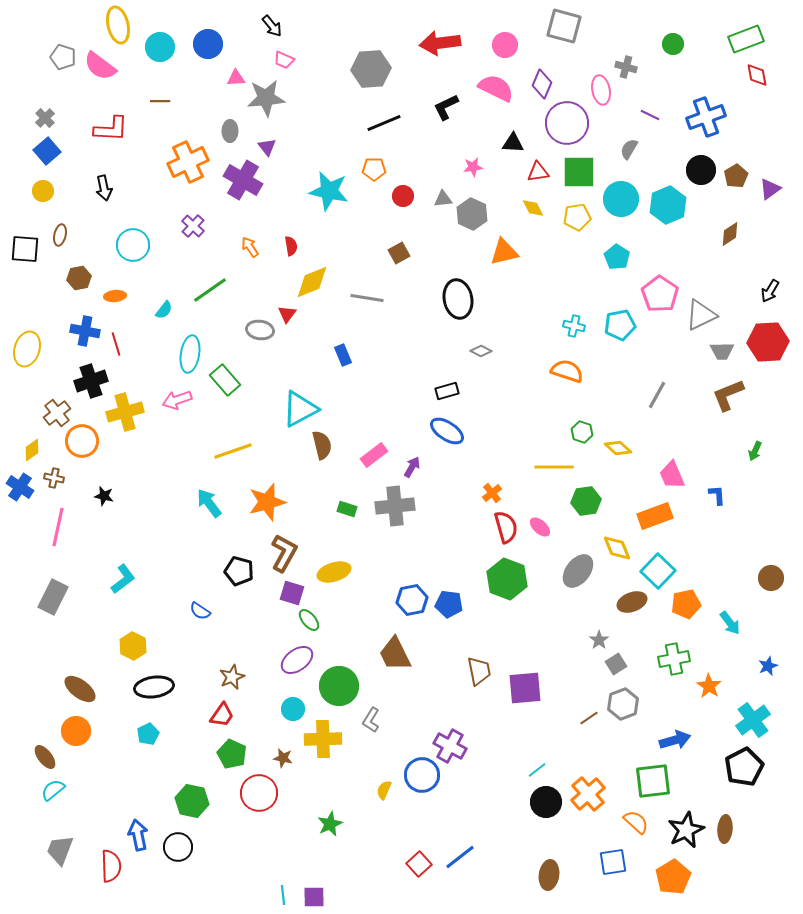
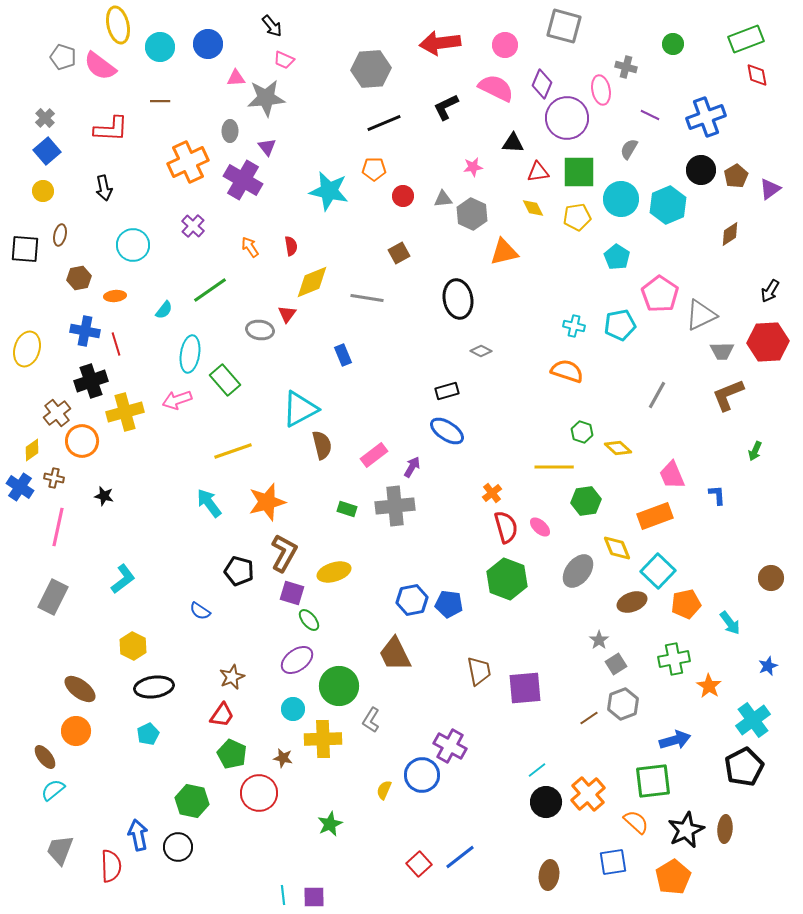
purple circle at (567, 123): moved 5 px up
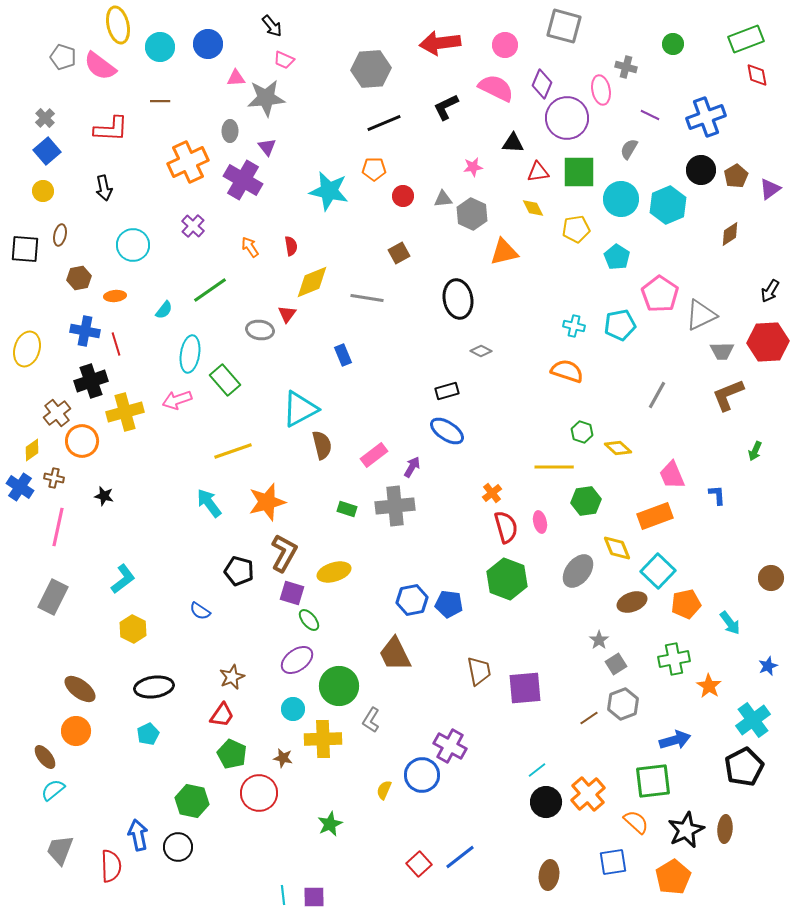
yellow pentagon at (577, 217): moved 1 px left, 12 px down
pink ellipse at (540, 527): moved 5 px up; rotated 35 degrees clockwise
yellow hexagon at (133, 646): moved 17 px up
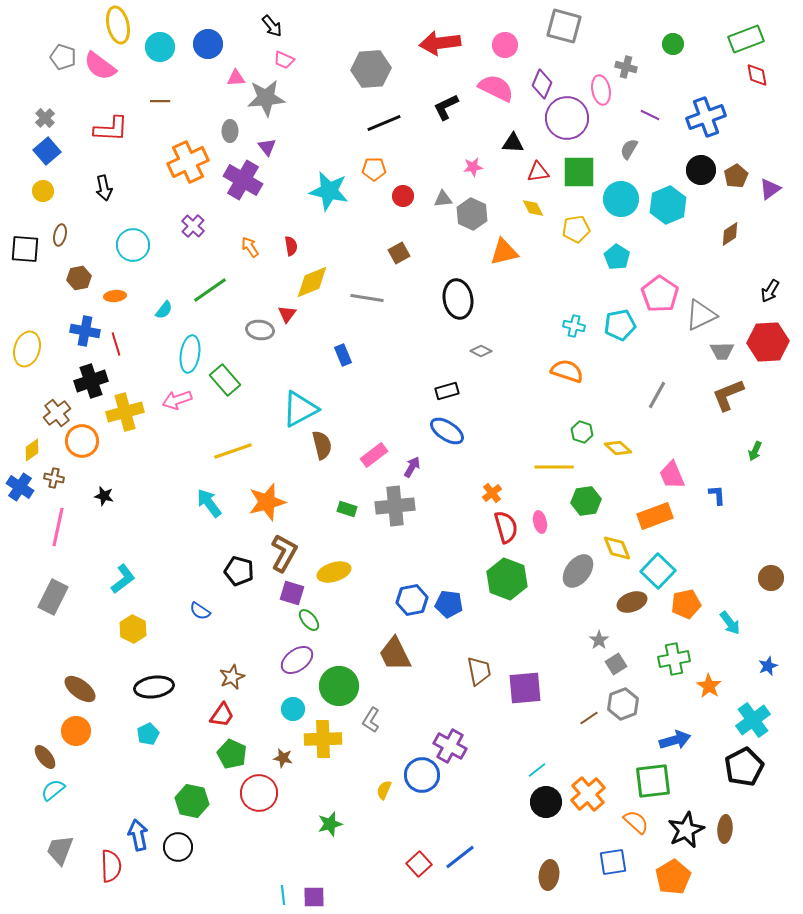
green star at (330, 824): rotated 10 degrees clockwise
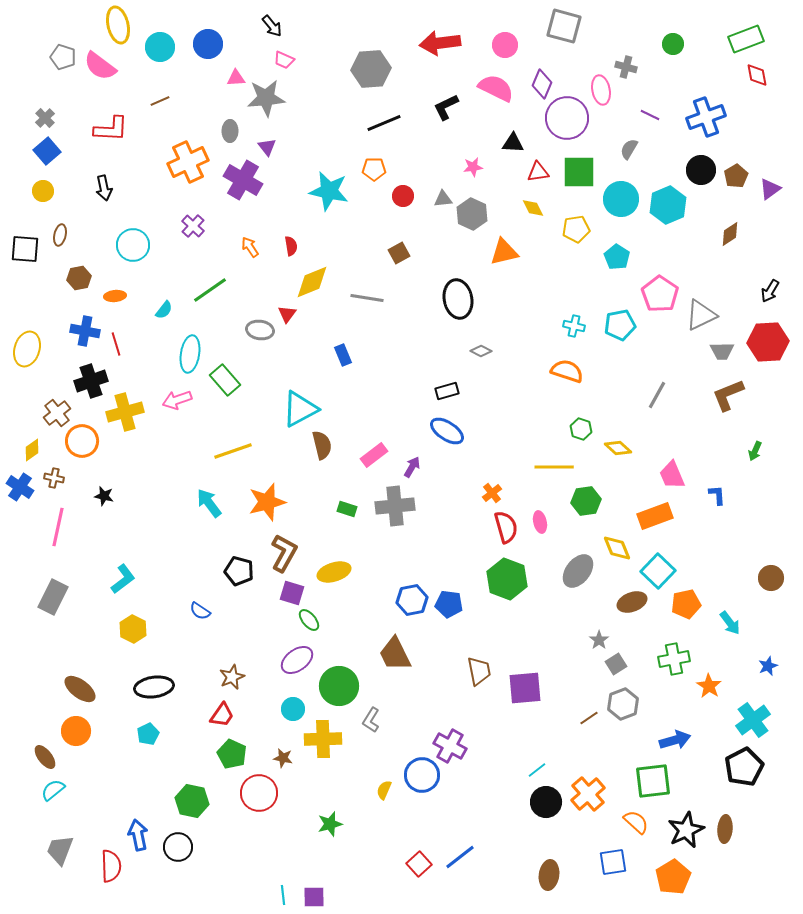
brown line at (160, 101): rotated 24 degrees counterclockwise
green hexagon at (582, 432): moved 1 px left, 3 px up
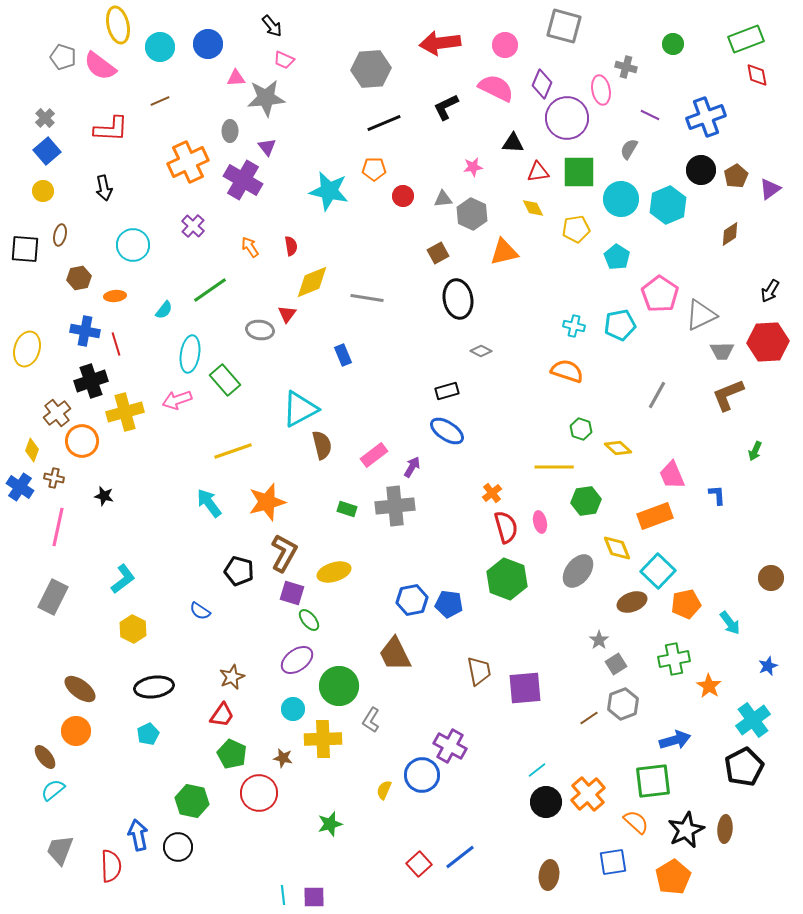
brown square at (399, 253): moved 39 px right
yellow diamond at (32, 450): rotated 35 degrees counterclockwise
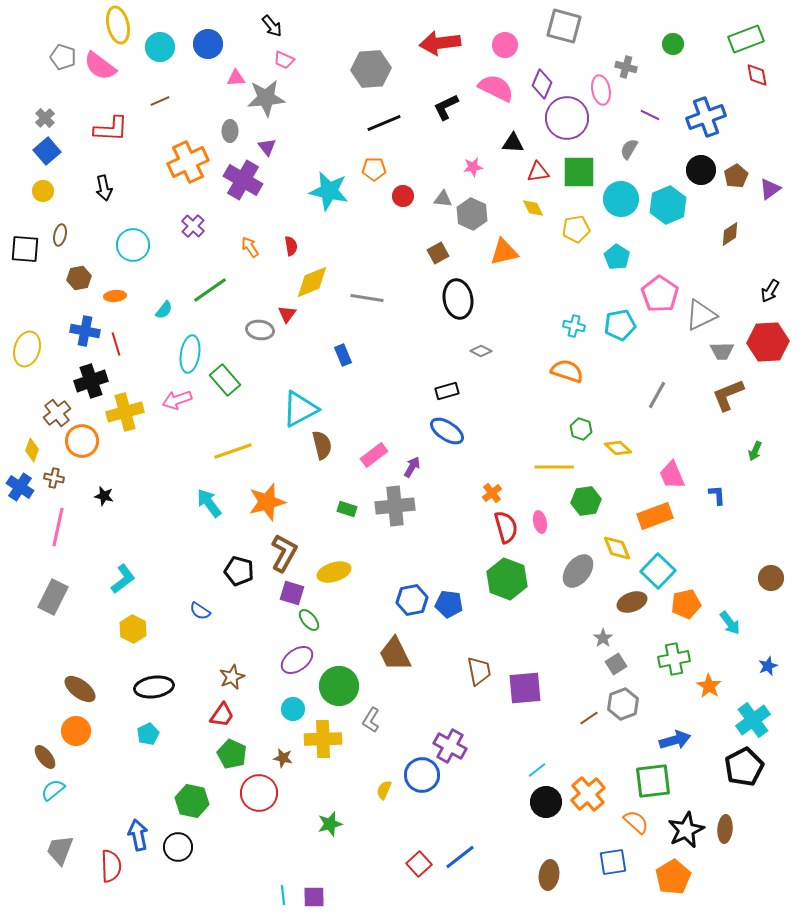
gray triangle at (443, 199): rotated 12 degrees clockwise
gray star at (599, 640): moved 4 px right, 2 px up
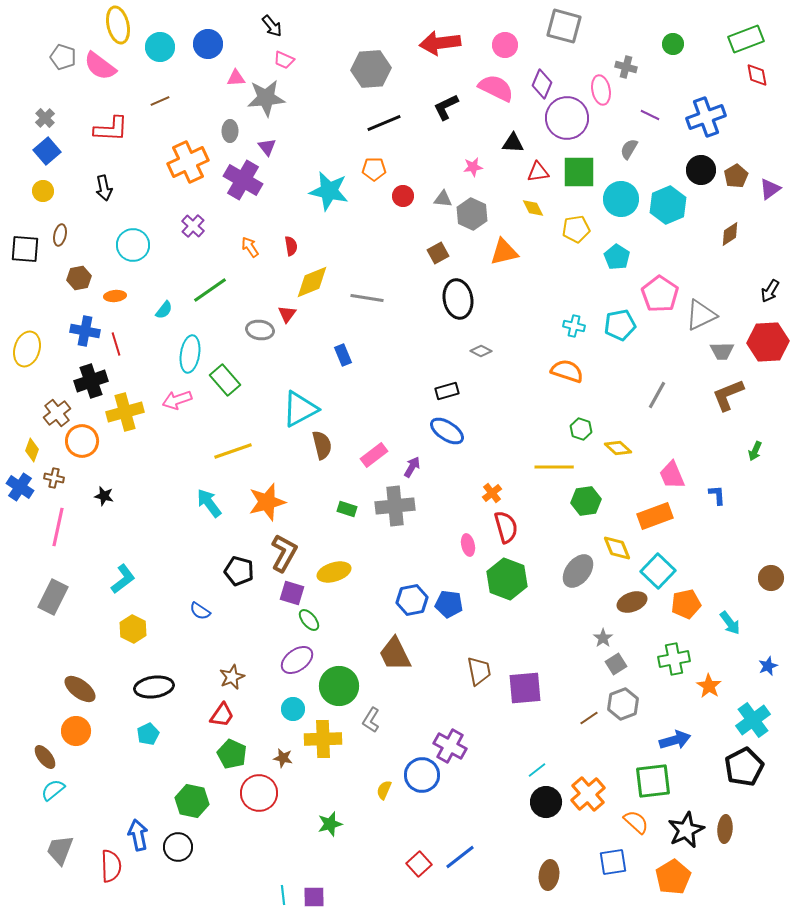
pink ellipse at (540, 522): moved 72 px left, 23 px down
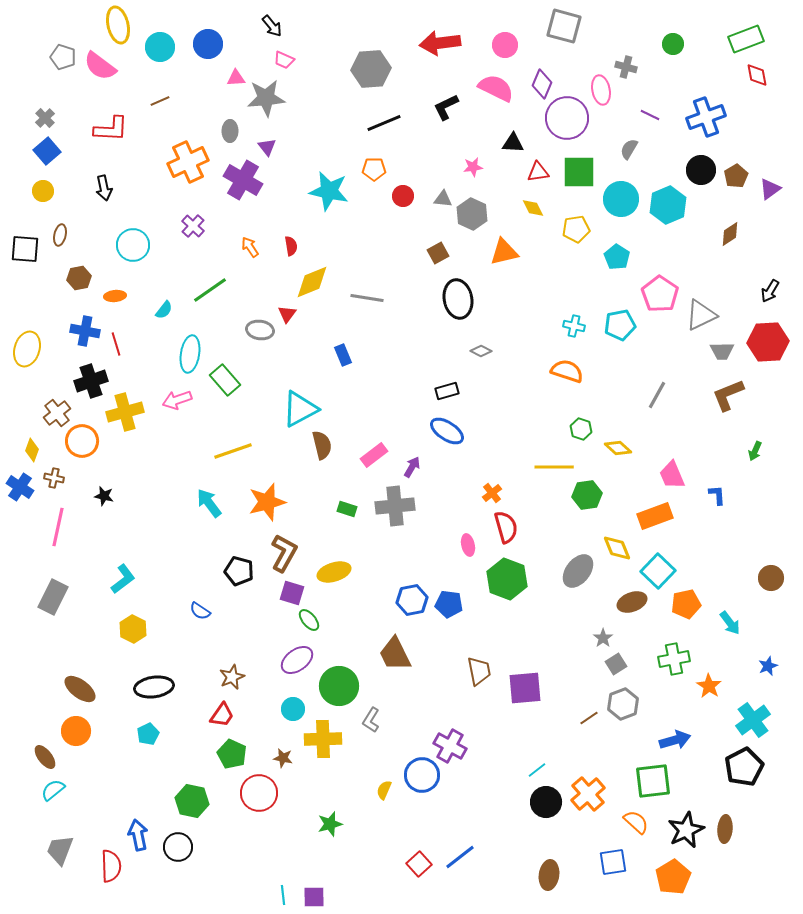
green hexagon at (586, 501): moved 1 px right, 6 px up
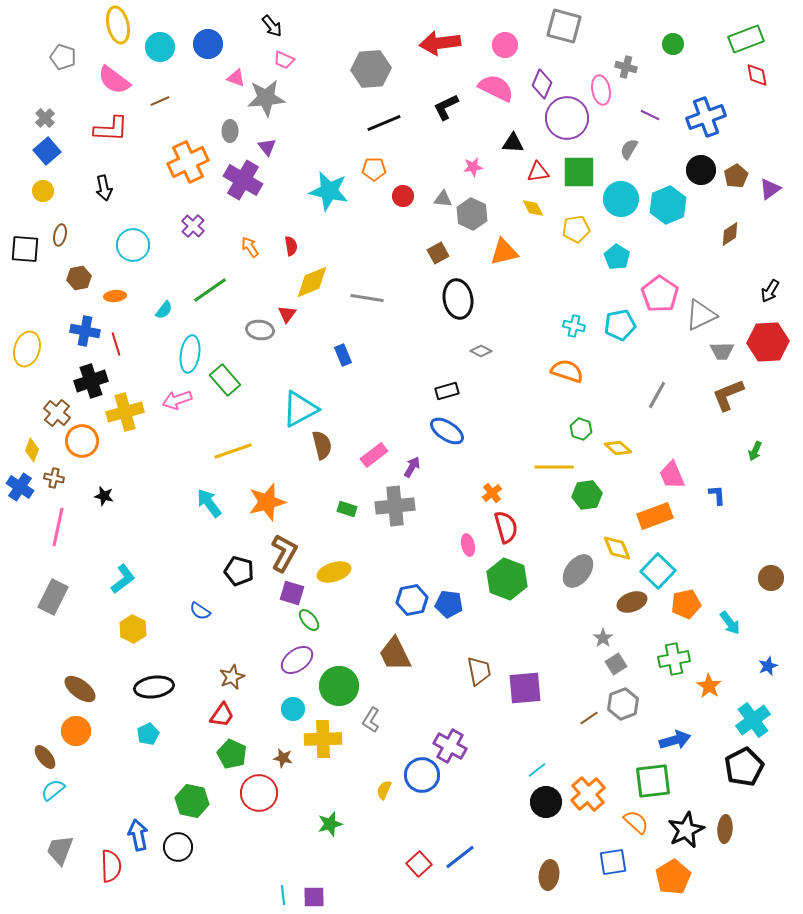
pink semicircle at (100, 66): moved 14 px right, 14 px down
pink triangle at (236, 78): rotated 24 degrees clockwise
brown cross at (57, 413): rotated 12 degrees counterclockwise
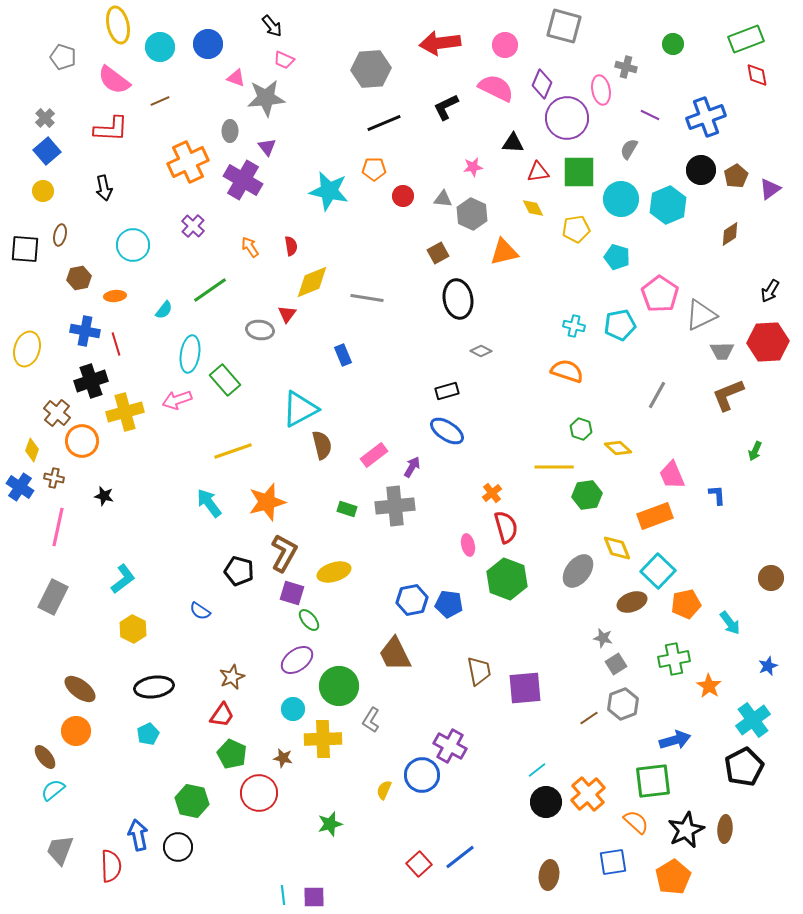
cyan pentagon at (617, 257): rotated 15 degrees counterclockwise
gray star at (603, 638): rotated 24 degrees counterclockwise
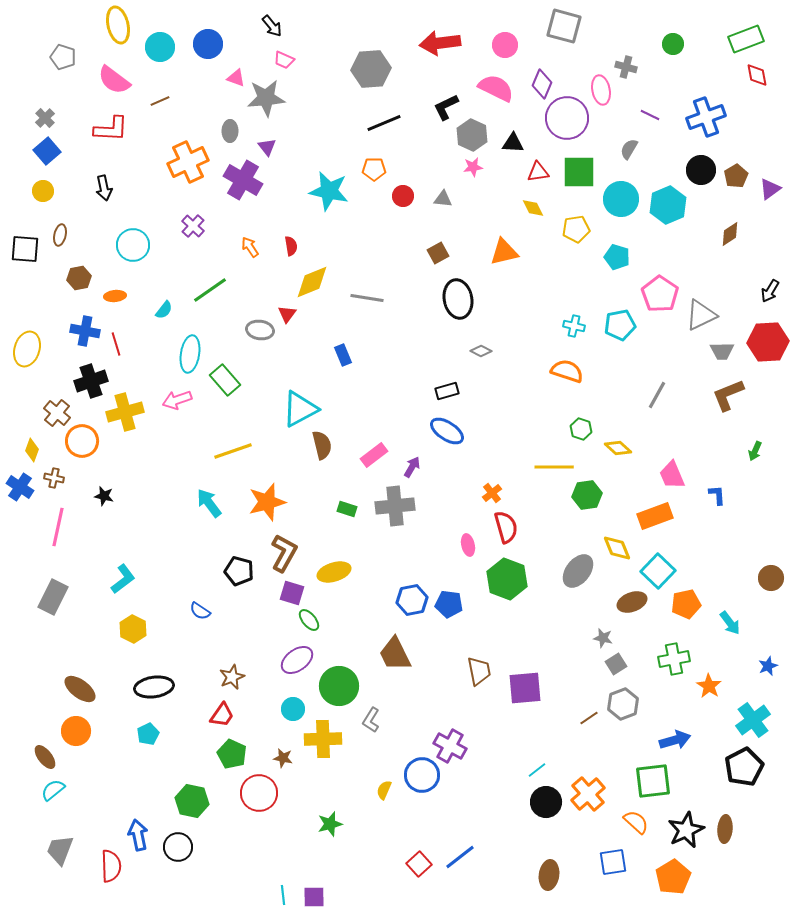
gray hexagon at (472, 214): moved 79 px up
